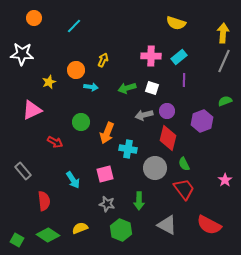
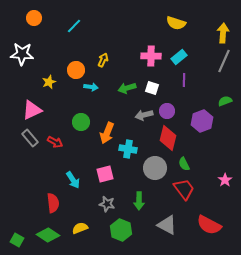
gray rectangle at (23, 171): moved 7 px right, 33 px up
red semicircle at (44, 201): moved 9 px right, 2 px down
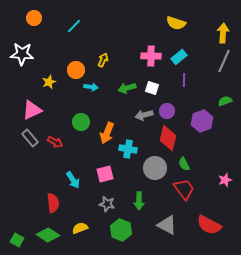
pink star at (225, 180): rotated 16 degrees clockwise
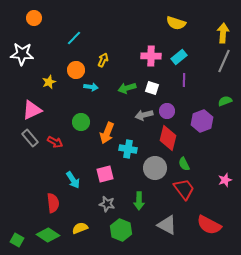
cyan line at (74, 26): moved 12 px down
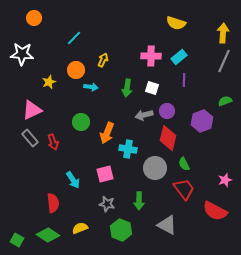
green arrow at (127, 88): rotated 66 degrees counterclockwise
red arrow at (55, 142): moved 2 px left; rotated 42 degrees clockwise
red semicircle at (209, 225): moved 6 px right, 14 px up
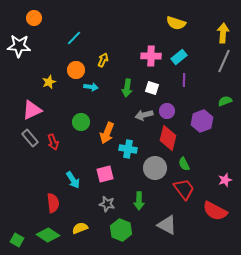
white star at (22, 54): moved 3 px left, 8 px up
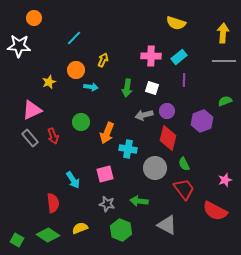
gray line at (224, 61): rotated 65 degrees clockwise
red arrow at (53, 142): moved 6 px up
green arrow at (139, 201): rotated 96 degrees clockwise
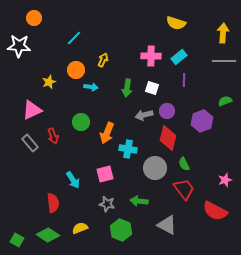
gray rectangle at (30, 138): moved 5 px down
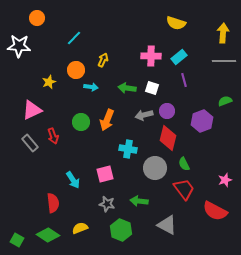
orange circle at (34, 18): moved 3 px right
purple line at (184, 80): rotated 16 degrees counterclockwise
green arrow at (127, 88): rotated 90 degrees clockwise
orange arrow at (107, 133): moved 13 px up
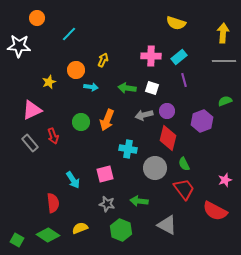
cyan line at (74, 38): moved 5 px left, 4 px up
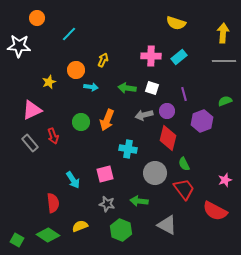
purple line at (184, 80): moved 14 px down
gray circle at (155, 168): moved 5 px down
yellow semicircle at (80, 228): moved 2 px up
